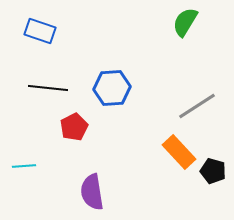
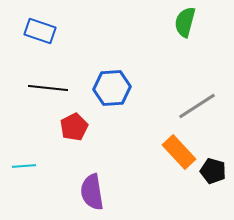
green semicircle: rotated 16 degrees counterclockwise
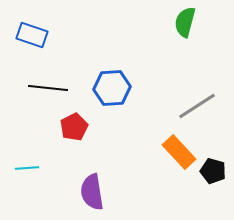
blue rectangle: moved 8 px left, 4 px down
cyan line: moved 3 px right, 2 px down
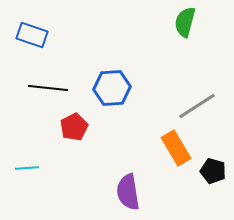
orange rectangle: moved 3 px left, 4 px up; rotated 12 degrees clockwise
purple semicircle: moved 36 px right
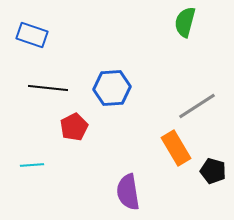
cyan line: moved 5 px right, 3 px up
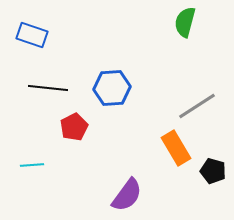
purple semicircle: moved 1 px left, 3 px down; rotated 135 degrees counterclockwise
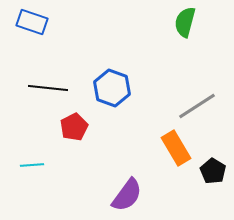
blue rectangle: moved 13 px up
blue hexagon: rotated 24 degrees clockwise
black pentagon: rotated 15 degrees clockwise
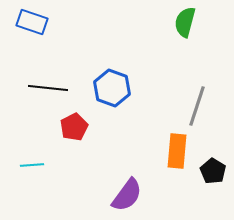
gray line: rotated 39 degrees counterclockwise
orange rectangle: moved 1 px right, 3 px down; rotated 36 degrees clockwise
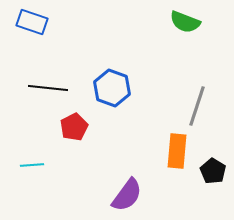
green semicircle: rotated 84 degrees counterclockwise
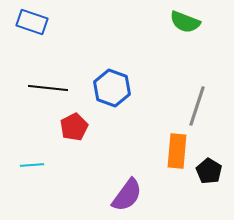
black pentagon: moved 4 px left
